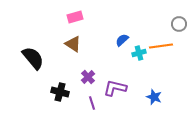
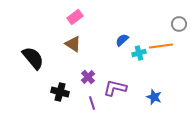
pink rectangle: rotated 21 degrees counterclockwise
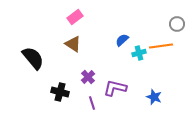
gray circle: moved 2 px left
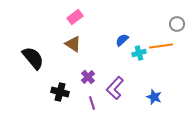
purple L-shape: rotated 60 degrees counterclockwise
